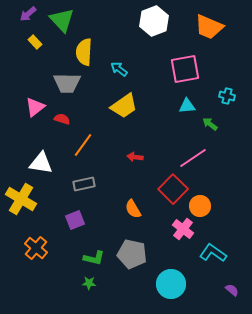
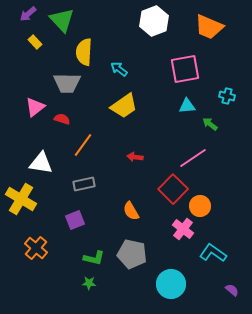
orange semicircle: moved 2 px left, 2 px down
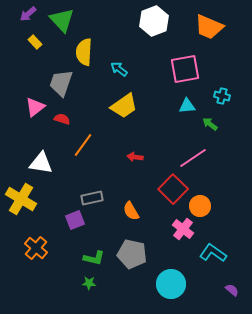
gray trapezoid: moved 6 px left; rotated 108 degrees clockwise
cyan cross: moved 5 px left
gray rectangle: moved 8 px right, 14 px down
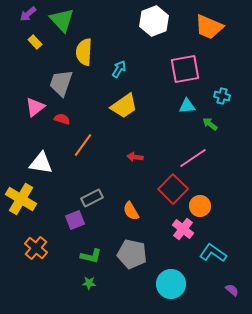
cyan arrow: rotated 84 degrees clockwise
gray rectangle: rotated 15 degrees counterclockwise
green L-shape: moved 3 px left, 2 px up
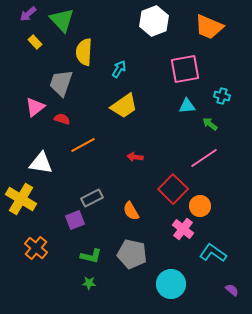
orange line: rotated 25 degrees clockwise
pink line: moved 11 px right
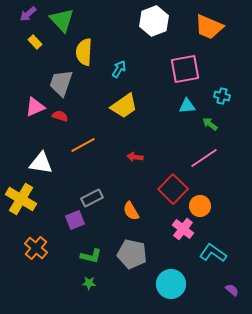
pink triangle: rotated 15 degrees clockwise
red semicircle: moved 2 px left, 3 px up
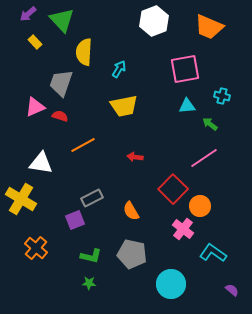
yellow trapezoid: rotated 24 degrees clockwise
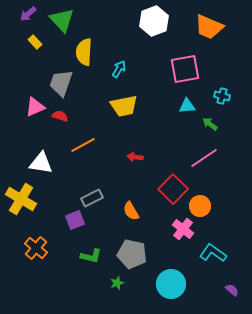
green star: moved 28 px right; rotated 24 degrees counterclockwise
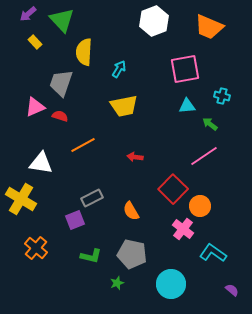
pink line: moved 2 px up
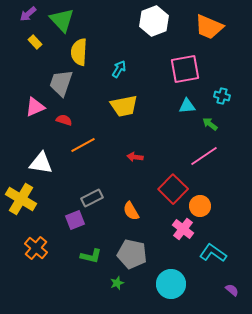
yellow semicircle: moved 5 px left
red semicircle: moved 4 px right, 4 px down
